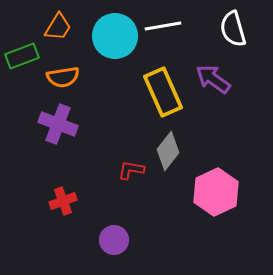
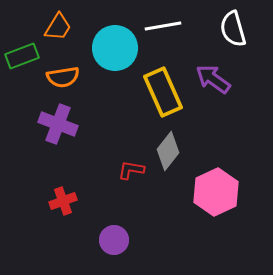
cyan circle: moved 12 px down
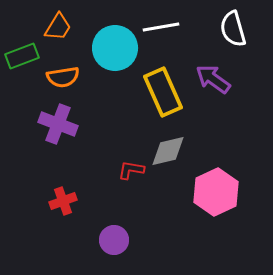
white line: moved 2 px left, 1 px down
gray diamond: rotated 39 degrees clockwise
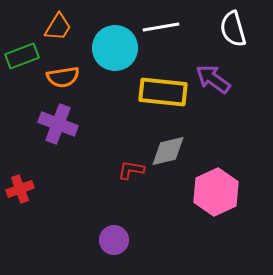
yellow rectangle: rotated 60 degrees counterclockwise
red cross: moved 43 px left, 12 px up
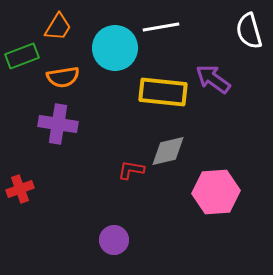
white semicircle: moved 16 px right, 2 px down
purple cross: rotated 12 degrees counterclockwise
pink hexagon: rotated 21 degrees clockwise
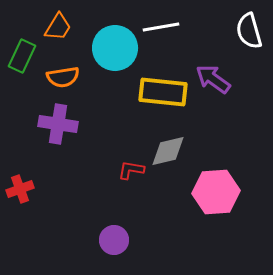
green rectangle: rotated 44 degrees counterclockwise
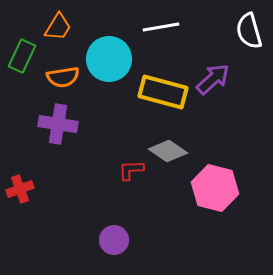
cyan circle: moved 6 px left, 11 px down
purple arrow: rotated 102 degrees clockwise
yellow rectangle: rotated 9 degrees clockwise
gray diamond: rotated 48 degrees clockwise
red L-shape: rotated 12 degrees counterclockwise
pink hexagon: moved 1 px left, 4 px up; rotated 18 degrees clockwise
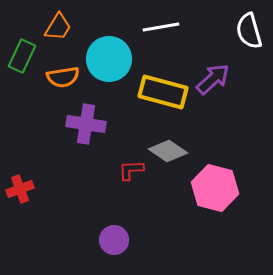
purple cross: moved 28 px right
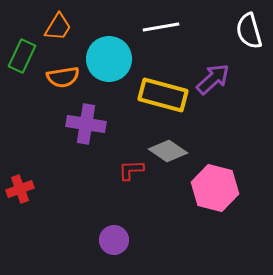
yellow rectangle: moved 3 px down
